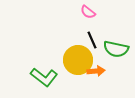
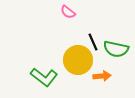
pink semicircle: moved 20 px left
black line: moved 1 px right, 2 px down
orange arrow: moved 6 px right, 5 px down
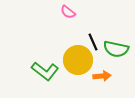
green L-shape: moved 1 px right, 6 px up
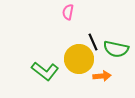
pink semicircle: rotated 63 degrees clockwise
yellow circle: moved 1 px right, 1 px up
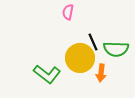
green semicircle: rotated 10 degrees counterclockwise
yellow circle: moved 1 px right, 1 px up
green L-shape: moved 2 px right, 3 px down
orange arrow: moved 1 px left, 3 px up; rotated 102 degrees clockwise
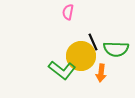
yellow circle: moved 1 px right, 2 px up
green L-shape: moved 15 px right, 4 px up
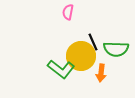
green L-shape: moved 1 px left, 1 px up
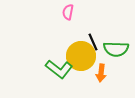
green L-shape: moved 2 px left
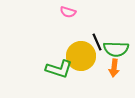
pink semicircle: rotated 84 degrees counterclockwise
black line: moved 4 px right
green L-shape: rotated 20 degrees counterclockwise
orange arrow: moved 13 px right, 5 px up
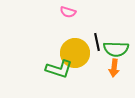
black line: rotated 12 degrees clockwise
yellow circle: moved 6 px left, 3 px up
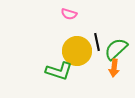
pink semicircle: moved 1 px right, 2 px down
green semicircle: rotated 135 degrees clockwise
yellow circle: moved 2 px right, 2 px up
green L-shape: moved 2 px down
